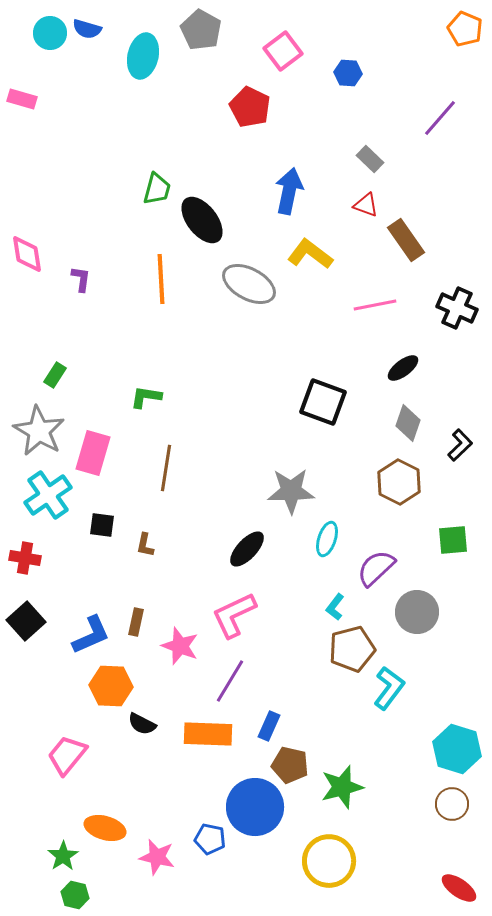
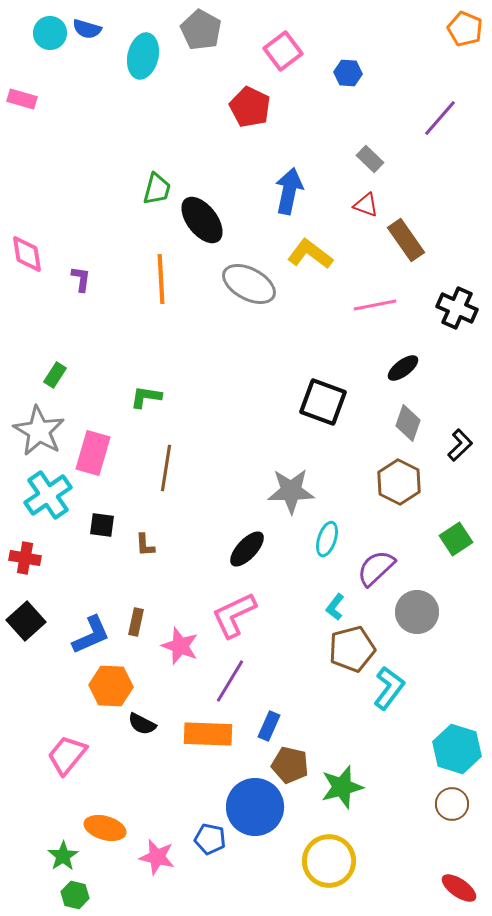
green square at (453, 540): moved 3 px right, 1 px up; rotated 28 degrees counterclockwise
brown L-shape at (145, 545): rotated 15 degrees counterclockwise
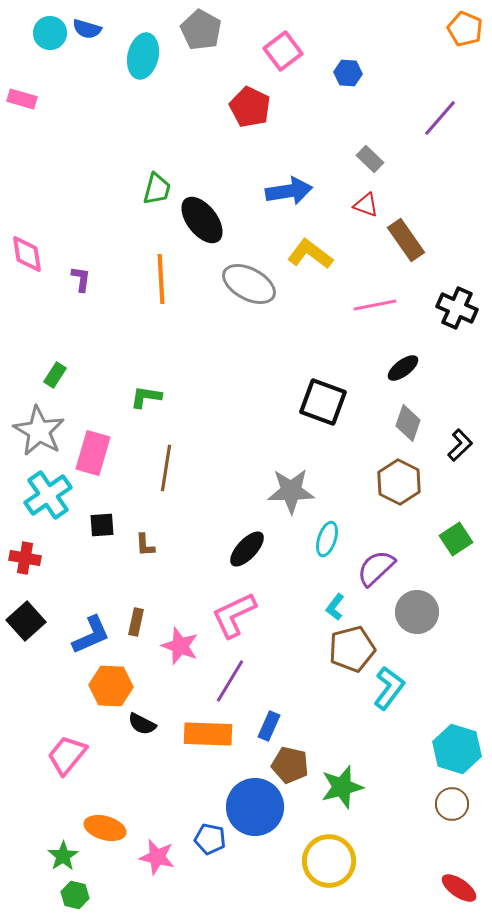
blue arrow at (289, 191): rotated 69 degrees clockwise
black square at (102, 525): rotated 12 degrees counterclockwise
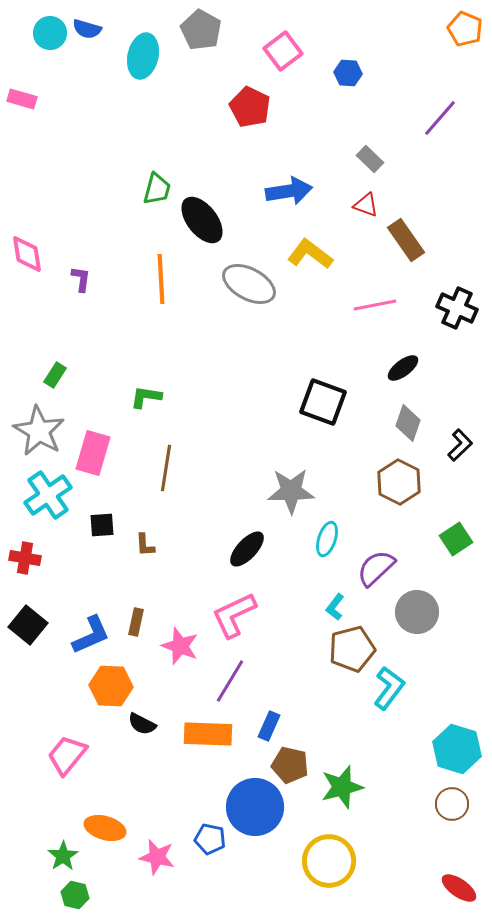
black square at (26, 621): moved 2 px right, 4 px down; rotated 9 degrees counterclockwise
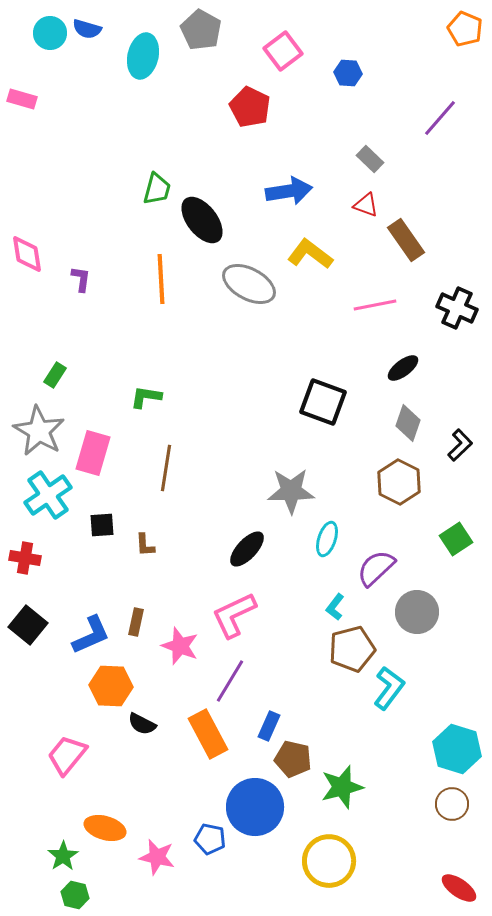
orange rectangle at (208, 734): rotated 60 degrees clockwise
brown pentagon at (290, 765): moved 3 px right, 6 px up
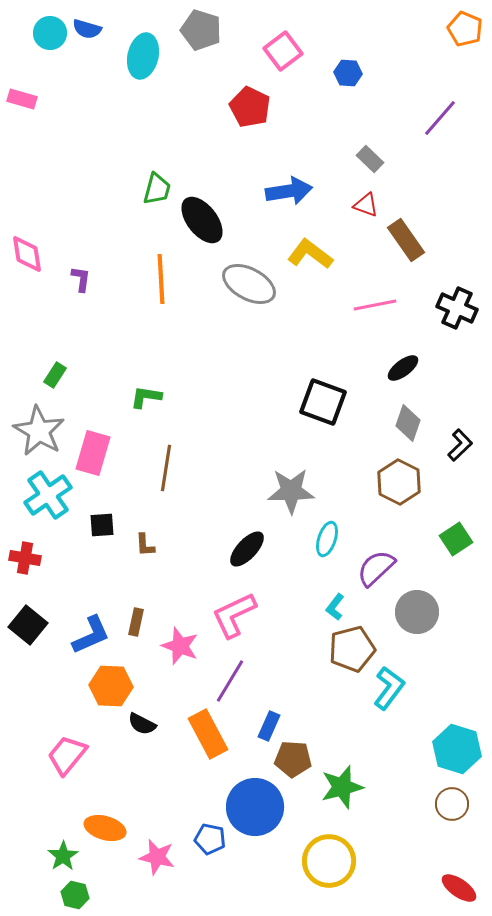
gray pentagon at (201, 30): rotated 12 degrees counterclockwise
brown pentagon at (293, 759): rotated 9 degrees counterclockwise
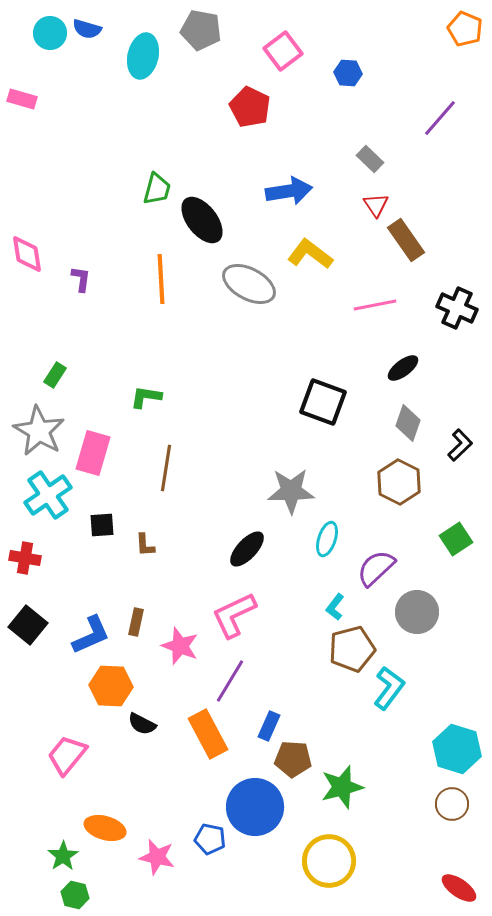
gray pentagon at (201, 30): rotated 6 degrees counterclockwise
red triangle at (366, 205): moved 10 px right; rotated 36 degrees clockwise
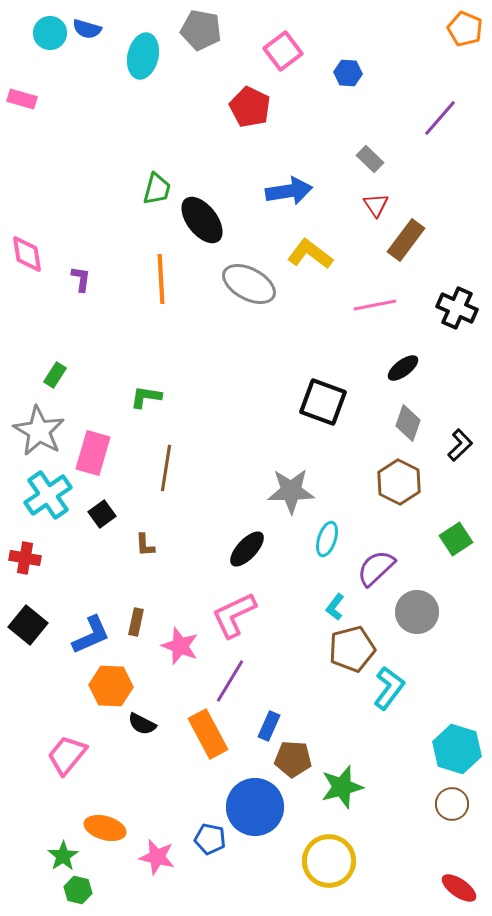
brown rectangle at (406, 240): rotated 72 degrees clockwise
black square at (102, 525): moved 11 px up; rotated 32 degrees counterclockwise
green hexagon at (75, 895): moved 3 px right, 5 px up
